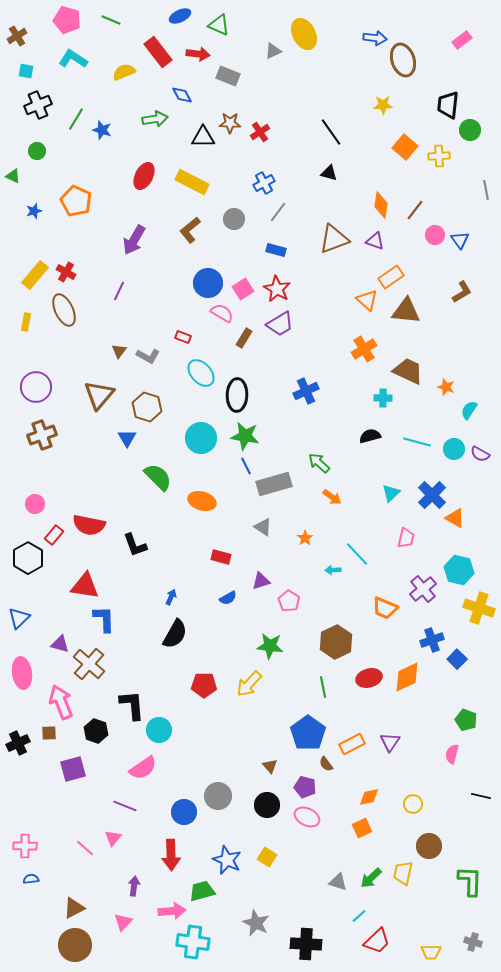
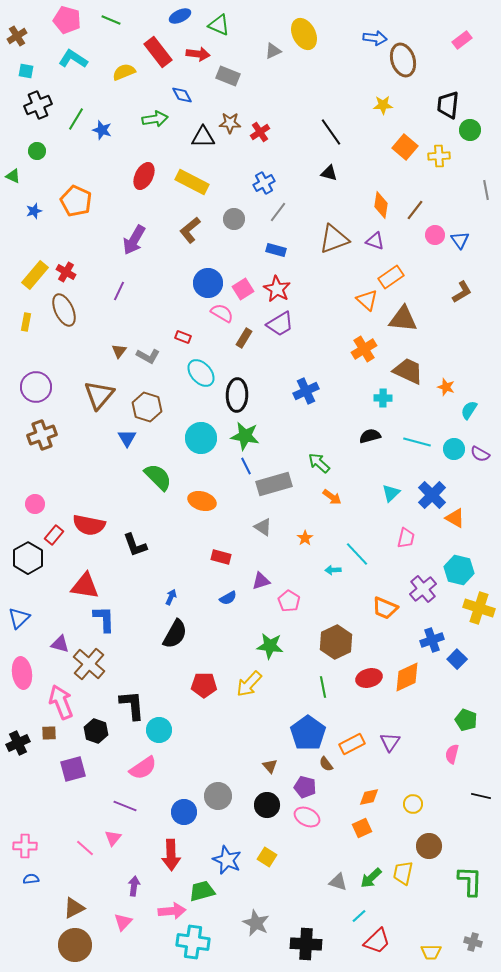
brown triangle at (406, 311): moved 3 px left, 8 px down
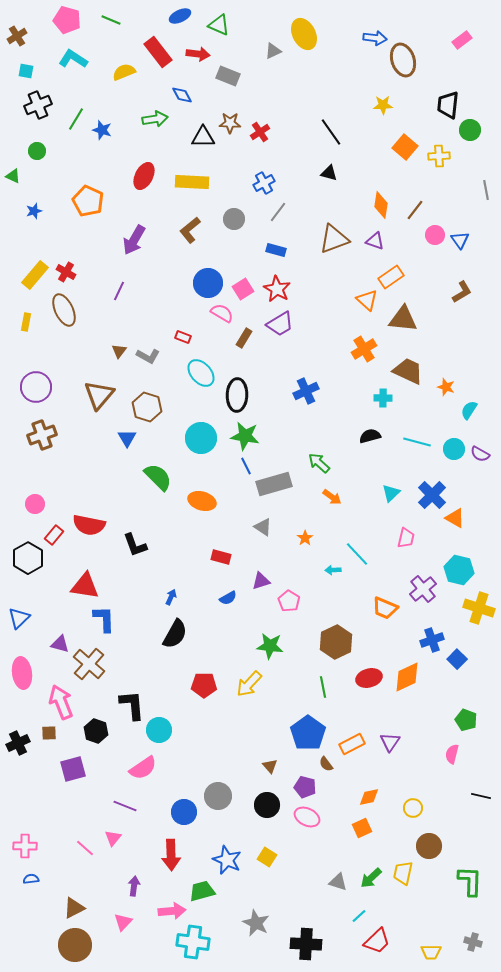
yellow rectangle at (192, 182): rotated 24 degrees counterclockwise
orange pentagon at (76, 201): moved 12 px right
yellow circle at (413, 804): moved 4 px down
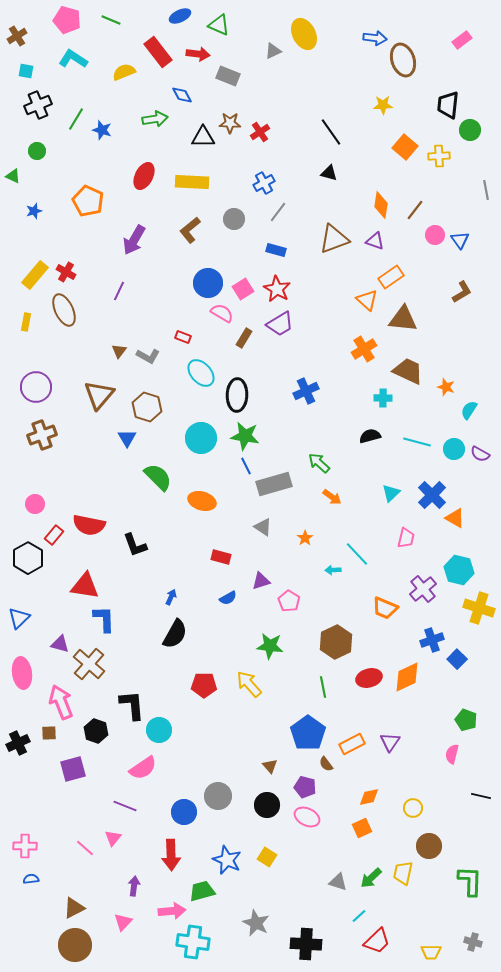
yellow arrow at (249, 684): rotated 96 degrees clockwise
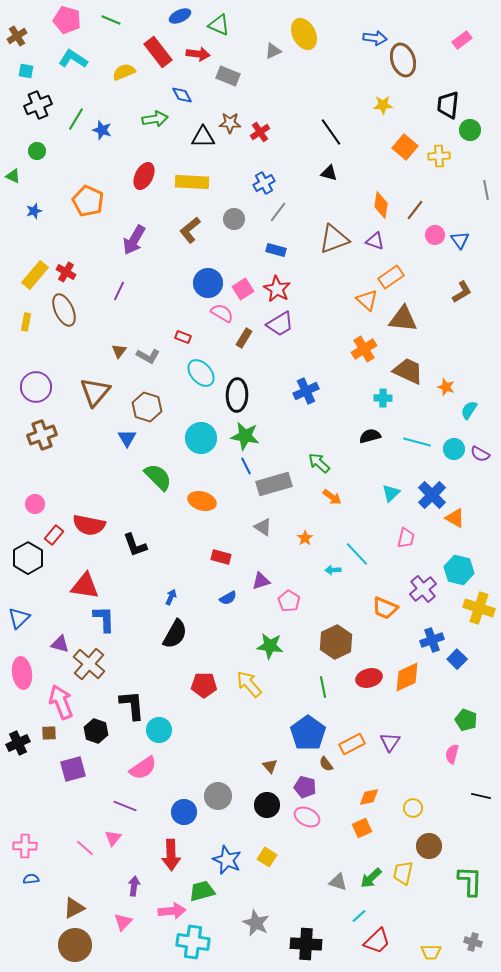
brown triangle at (99, 395): moved 4 px left, 3 px up
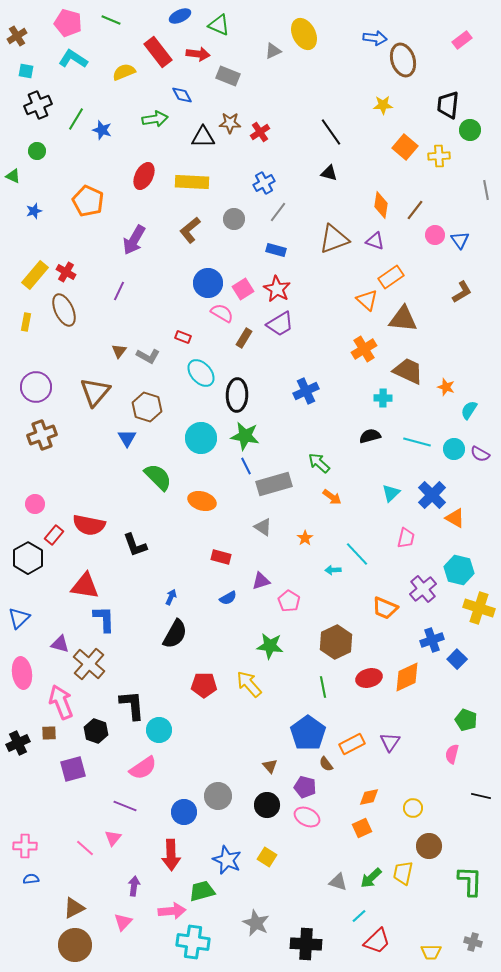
pink pentagon at (67, 20): moved 1 px right, 3 px down
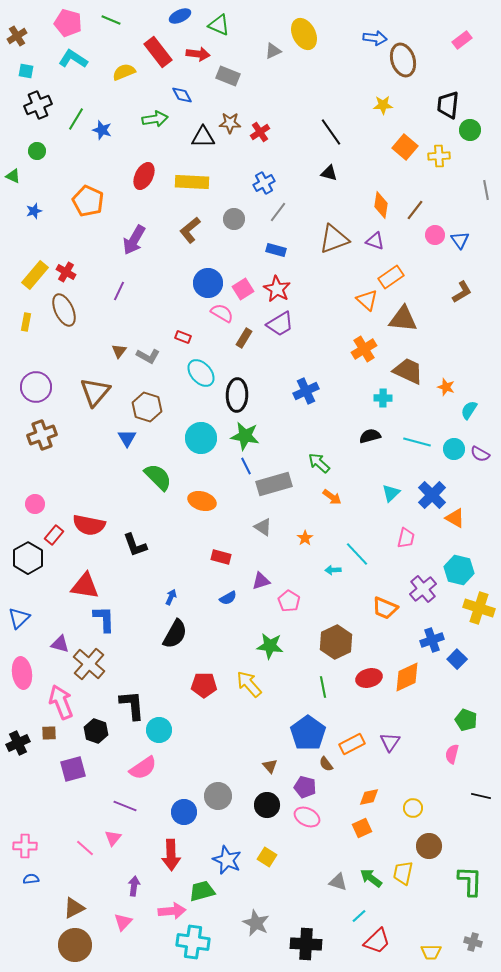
green arrow at (371, 878): rotated 80 degrees clockwise
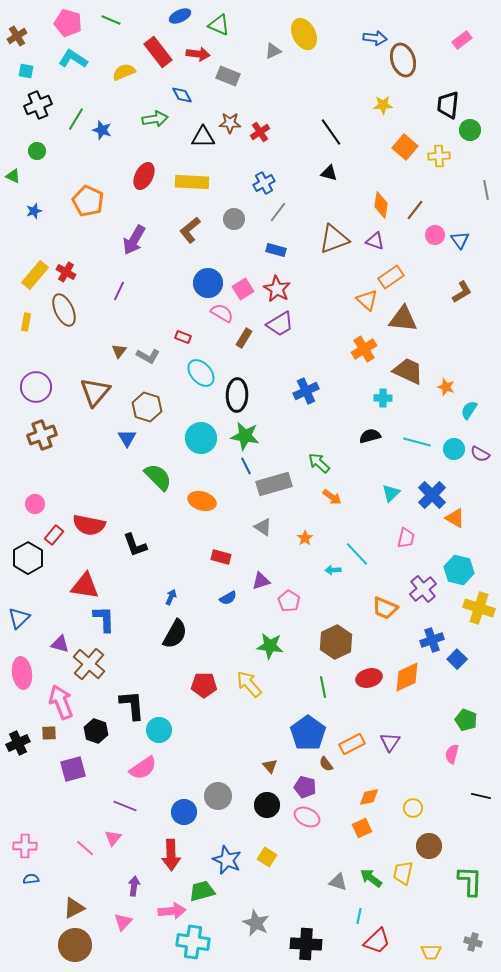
cyan line at (359, 916): rotated 35 degrees counterclockwise
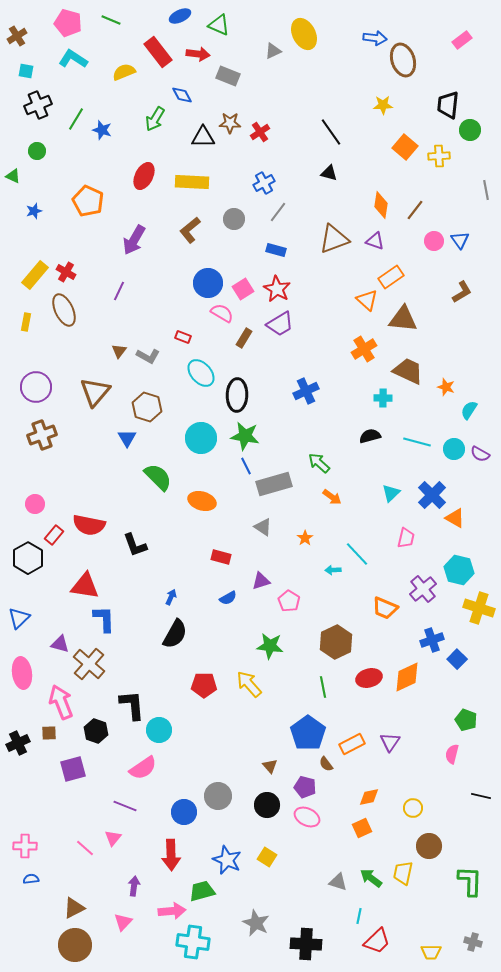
green arrow at (155, 119): rotated 130 degrees clockwise
pink circle at (435, 235): moved 1 px left, 6 px down
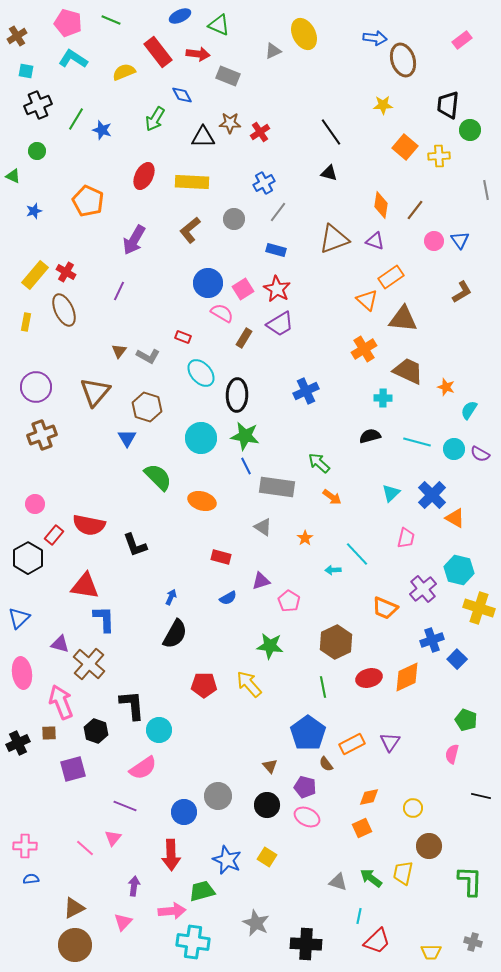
gray rectangle at (274, 484): moved 3 px right, 3 px down; rotated 24 degrees clockwise
